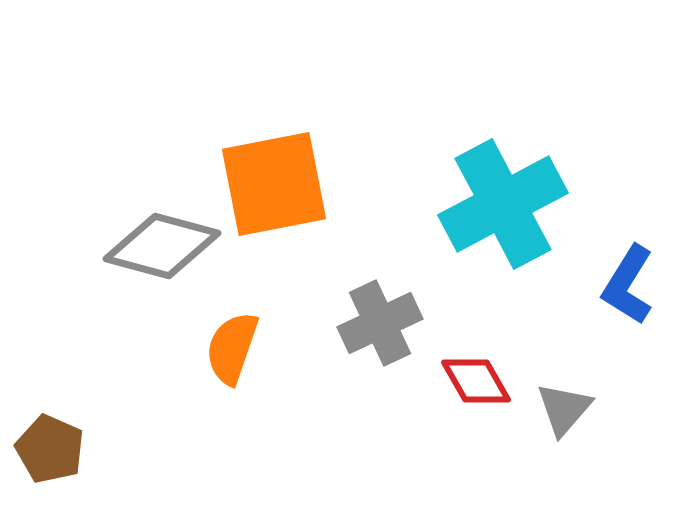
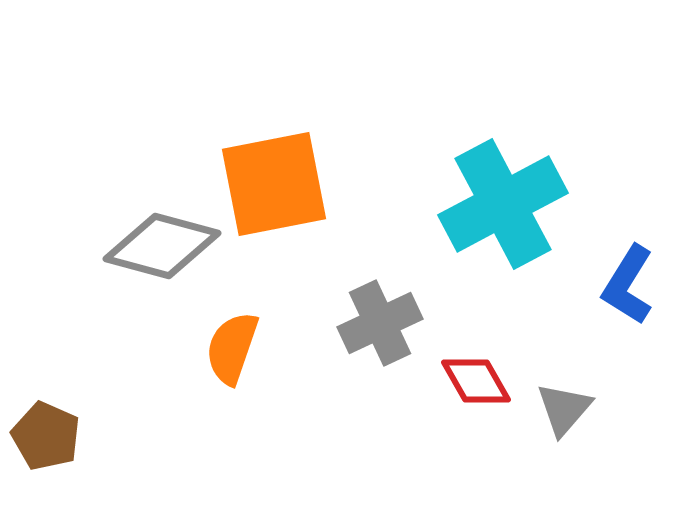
brown pentagon: moved 4 px left, 13 px up
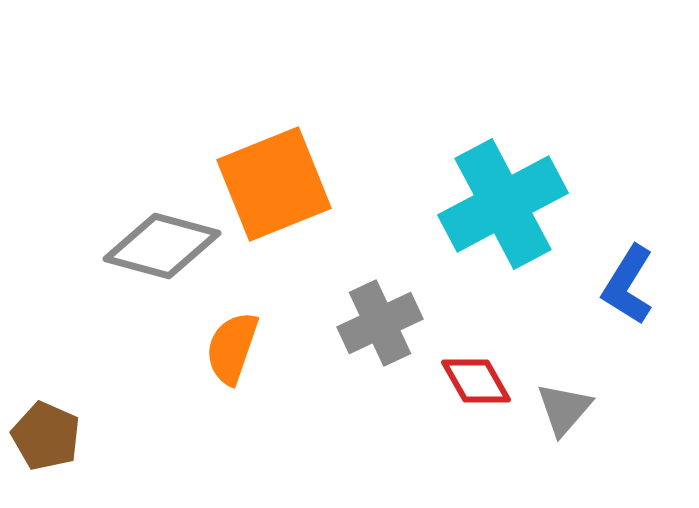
orange square: rotated 11 degrees counterclockwise
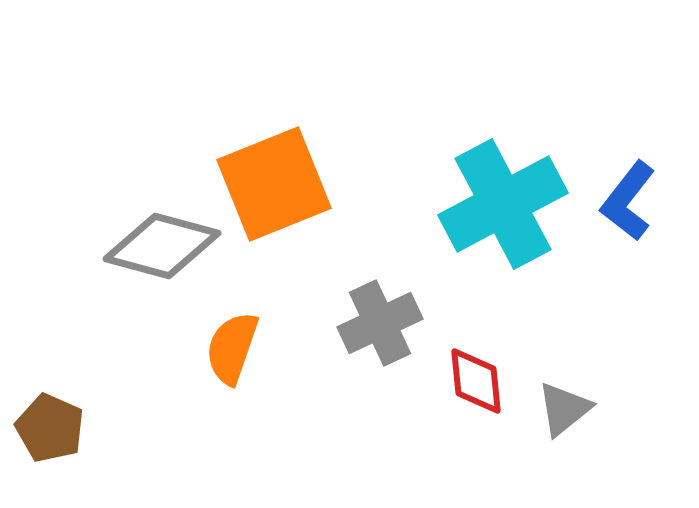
blue L-shape: moved 84 px up; rotated 6 degrees clockwise
red diamond: rotated 24 degrees clockwise
gray triangle: rotated 10 degrees clockwise
brown pentagon: moved 4 px right, 8 px up
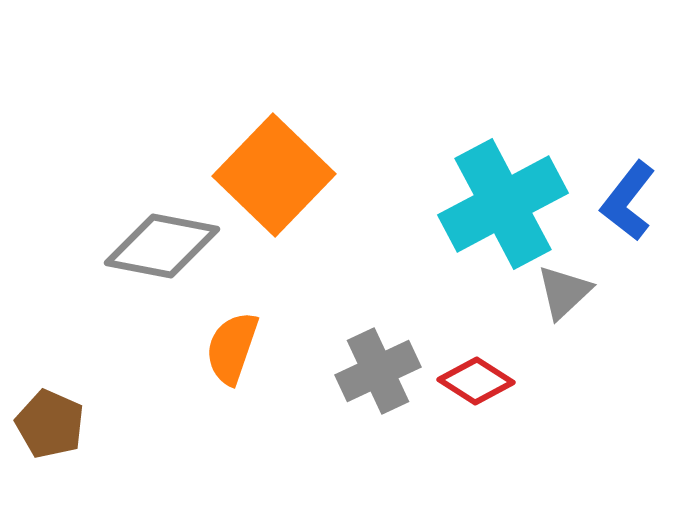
orange square: moved 9 px up; rotated 24 degrees counterclockwise
gray diamond: rotated 4 degrees counterclockwise
gray cross: moved 2 px left, 48 px down
red diamond: rotated 52 degrees counterclockwise
gray triangle: moved 117 px up; rotated 4 degrees counterclockwise
brown pentagon: moved 4 px up
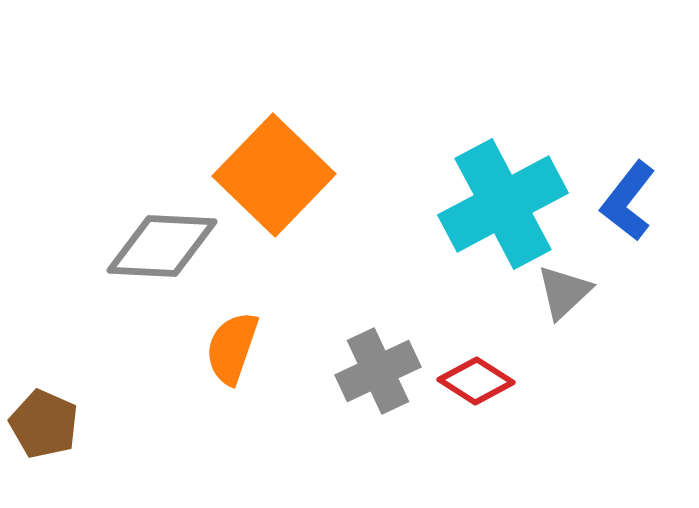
gray diamond: rotated 8 degrees counterclockwise
brown pentagon: moved 6 px left
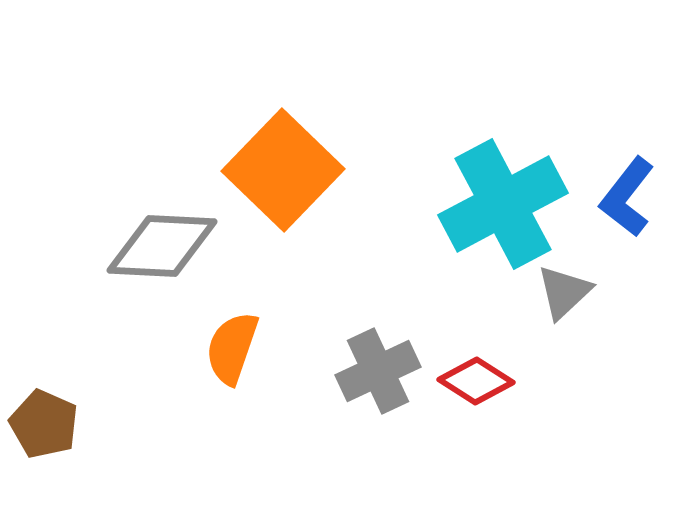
orange square: moved 9 px right, 5 px up
blue L-shape: moved 1 px left, 4 px up
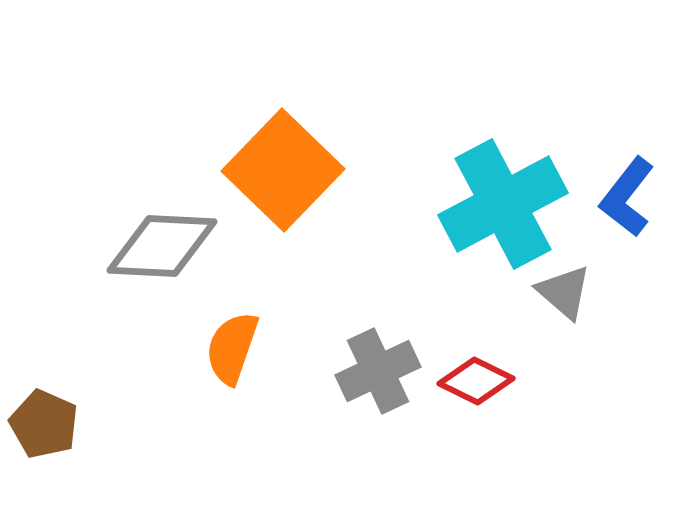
gray triangle: rotated 36 degrees counterclockwise
red diamond: rotated 6 degrees counterclockwise
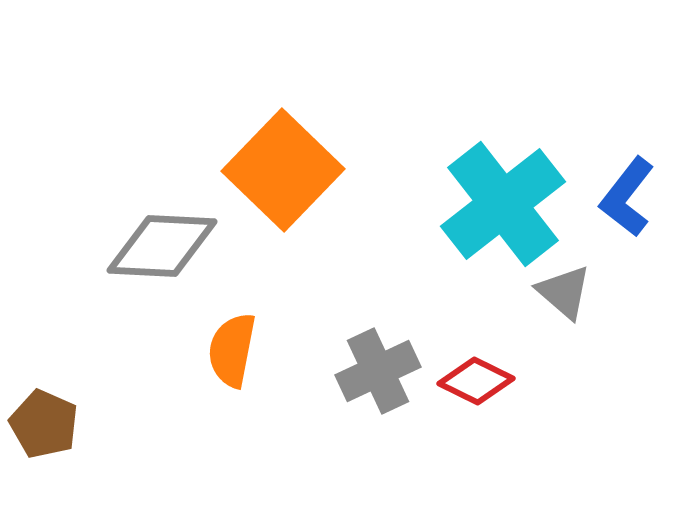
cyan cross: rotated 10 degrees counterclockwise
orange semicircle: moved 2 px down; rotated 8 degrees counterclockwise
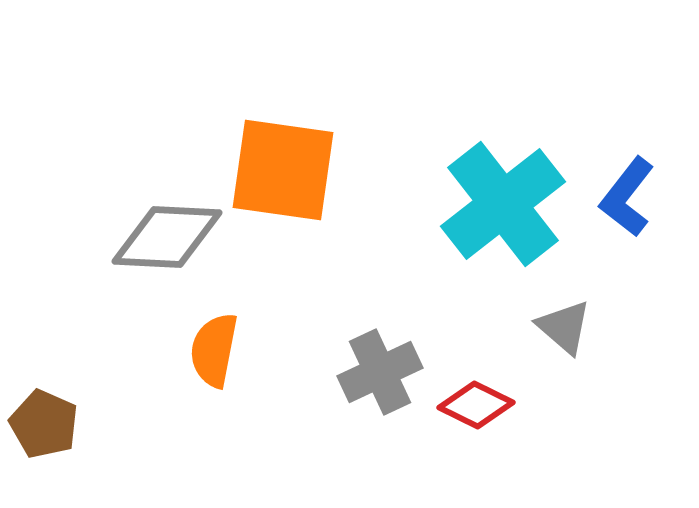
orange square: rotated 36 degrees counterclockwise
gray diamond: moved 5 px right, 9 px up
gray triangle: moved 35 px down
orange semicircle: moved 18 px left
gray cross: moved 2 px right, 1 px down
red diamond: moved 24 px down
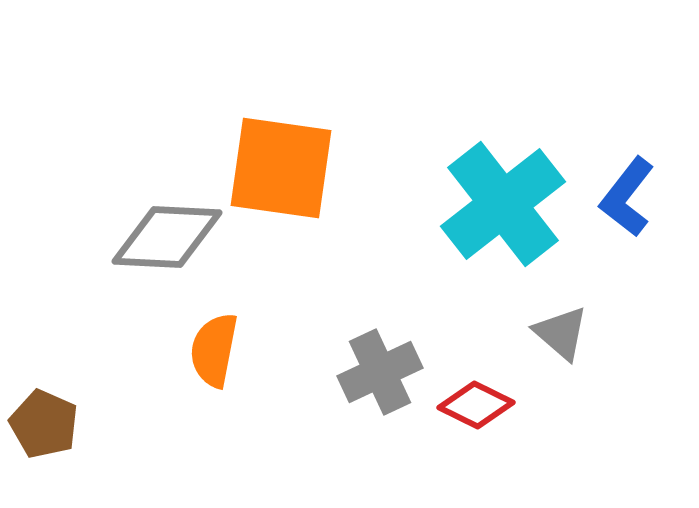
orange square: moved 2 px left, 2 px up
gray triangle: moved 3 px left, 6 px down
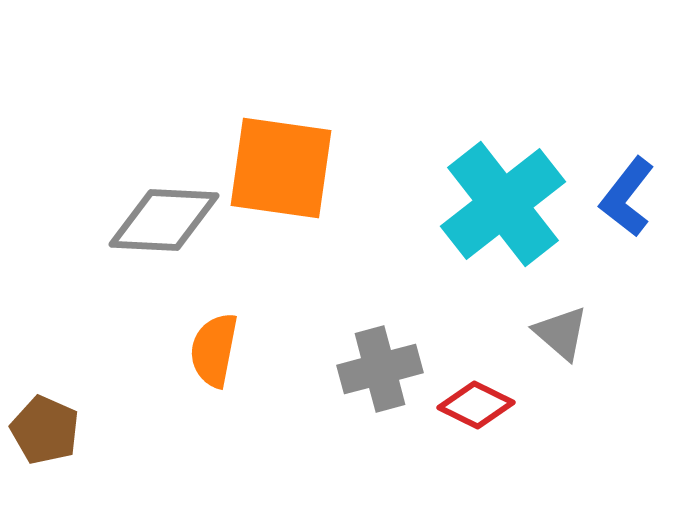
gray diamond: moved 3 px left, 17 px up
gray cross: moved 3 px up; rotated 10 degrees clockwise
brown pentagon: moved 1 px right, 6 px down
